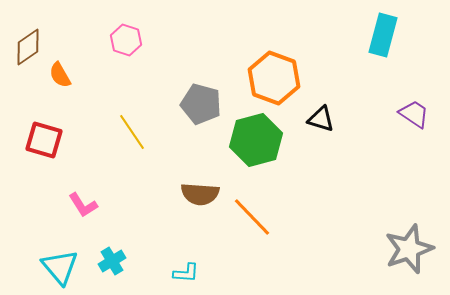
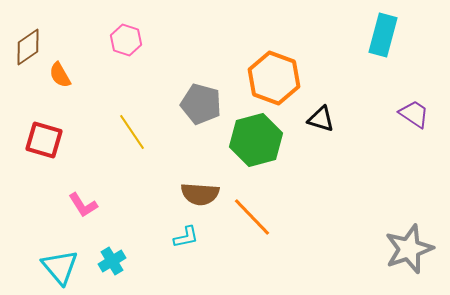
cyan L-shape: moved 36 px up; rotated 16 degrees counterclockwise
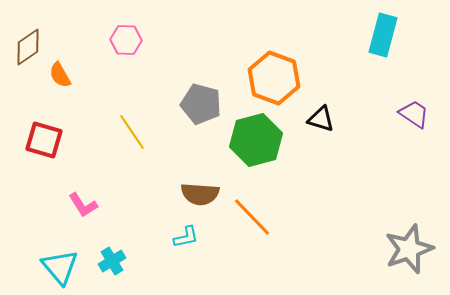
pink hexagon: rotated 16 degrees counterclockwise
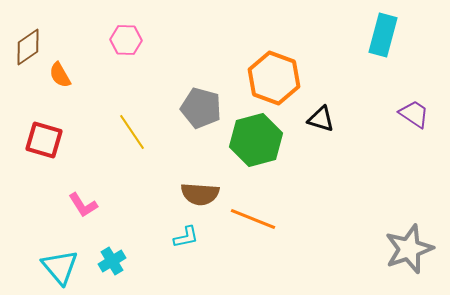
gray pentagon: moved 4 px down
orange line: moved 1 px right, 2 px down; rotated 24 degrees counterclockwise
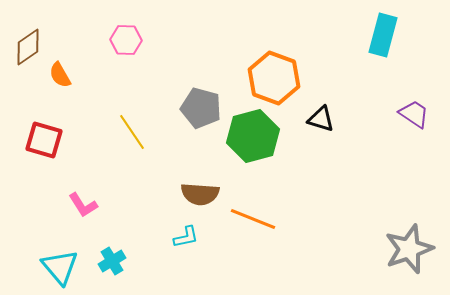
green hexagon: moved 3 px left, 4 px up
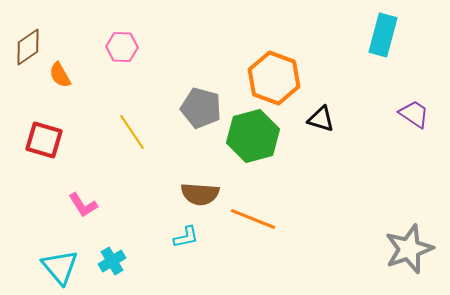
pink hexagon: moved 4 px left, 7 px down
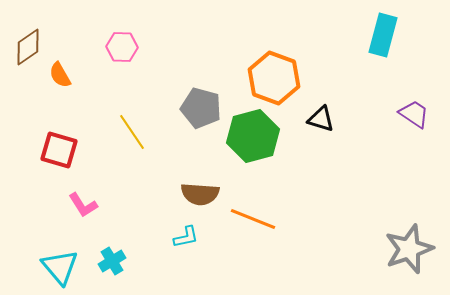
red square: moved 15 px right, 10 px down
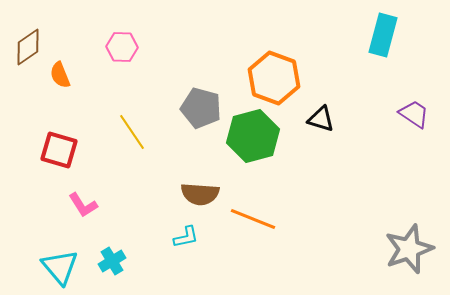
orange semicircle: rotated 8 degrees clockwise
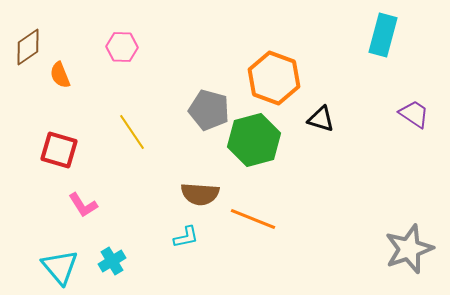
gray pentagon: moved 8 px right, 2 px down
green hexagon: moved 1 px right, 4 px down
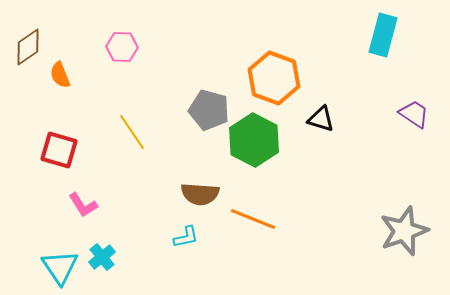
green hexagon: rotated 18 degrees counterclockwise
gray star: moved 5 px left, 18 px up
cyan cross: moved 10 px left, 4 px up; rotated 8 degrees counterclockwise
cyan triangle: rotated 6 degrees clockwise
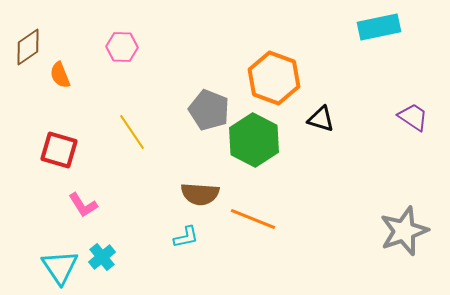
cyan rectangle: moved 4 px left, 8 px up; rotated 63 degrees clockwise
gray pentagon: rotated 6 degrees clockwise
purple trapezoid: moved 1 px left, 3 px down
